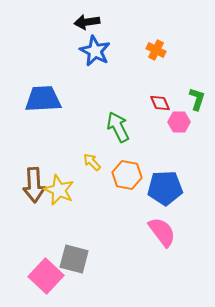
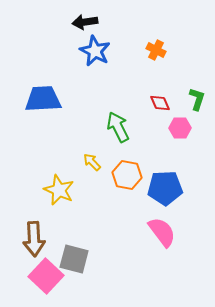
black arrow: moved 2 px left
pink hexagon: moved 1 px right, 6 px down
brown arrow: moved 54 px down
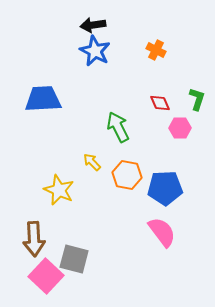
black arrow: moved 8 px right, 3 px down
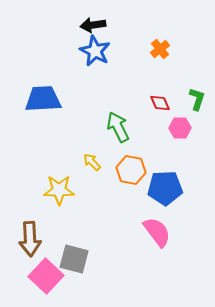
orange cross: moved 4 px right, 1 px up; rotated 24 degrees clockwise
orange hexagon: moved 4 px right, 5 px up
yellow star: rotated 24 degrees counterclockwise
pink semicircle: moved 5 px left
brown arrow: moved 4 px left
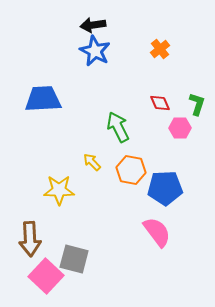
green L-shape: moved 5 px down
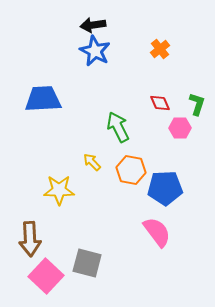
gray square: moved 13 px right, 4 px down
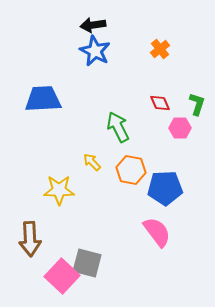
pink square: moved 16 px right
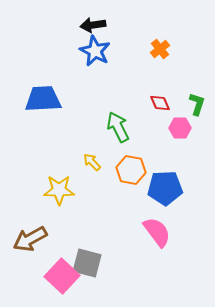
brown arrow: rotated 64 degrees clockwise
